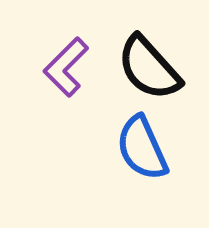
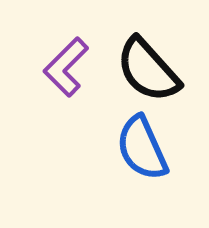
black semicircle: moved 1 px left, 2 px down
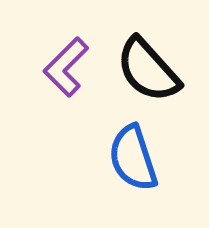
blue semicircle: moved 9 px left, 10 px down; rotated 6 degrees clockwise
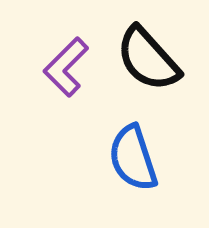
black semicircle: moved 11 px up
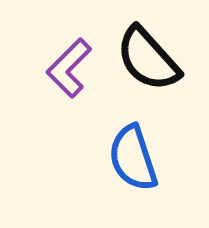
purple L-shape: moved 3 px right, 1 px down
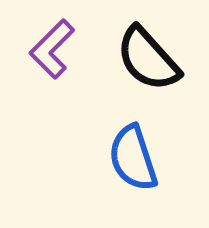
purple L-shape: moved 17 px left, 19 px up
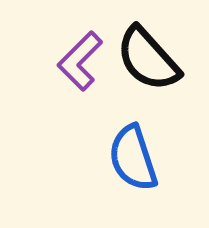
purple L-shape: moved 28 px right, 12 px down
